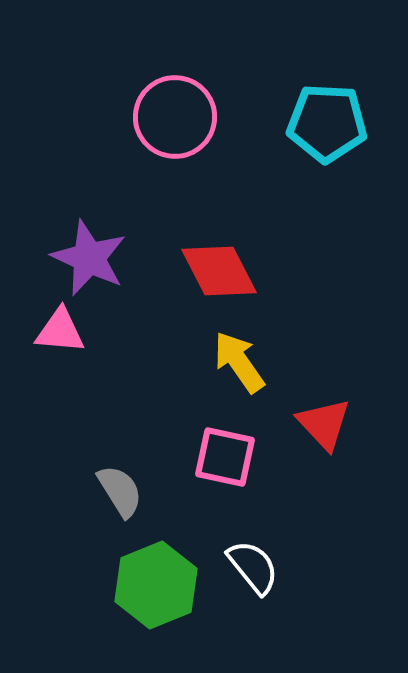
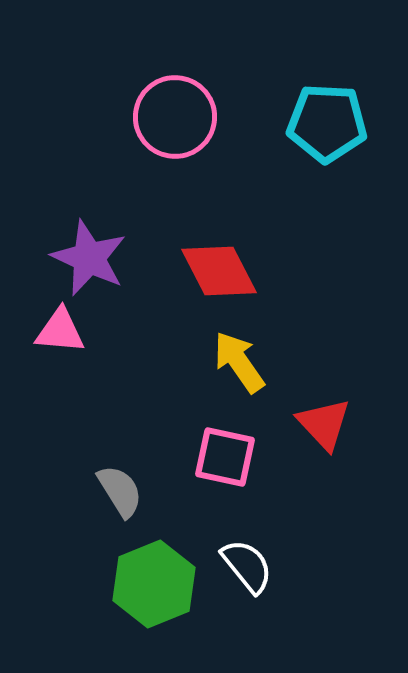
white semicircle: moved 6 px left, 1 px up
green hexagon: moved 2 px left, 1 px up
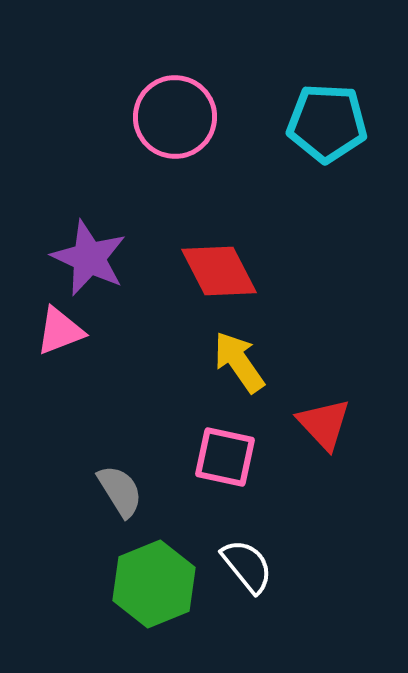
pink triangle: rotated 26 degrees counterclockwise
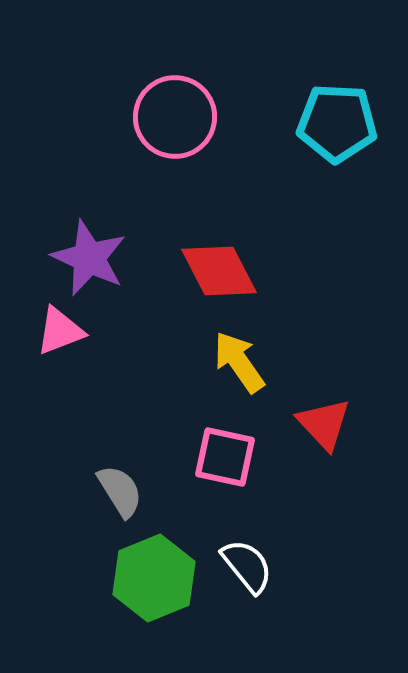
cyan pentagon: moved 10 px right
green hexagon: moved 6 px up
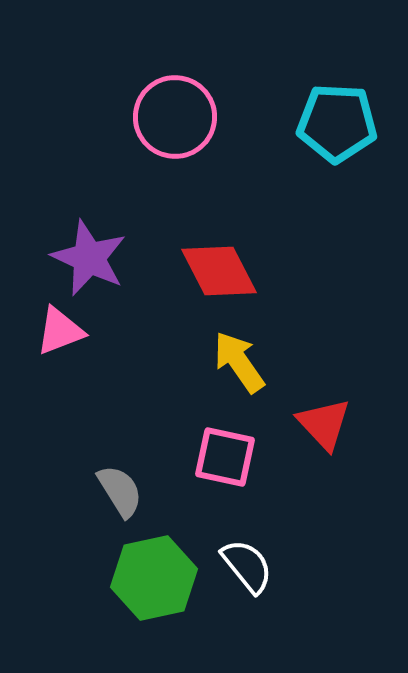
green hexagon: rotated 10 degrees clockwise
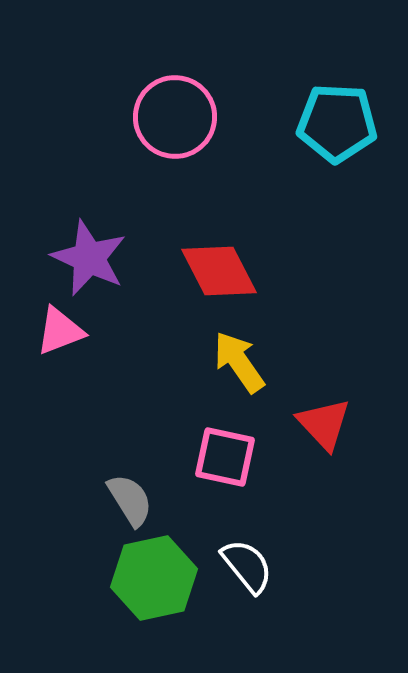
gray semicircle: moved 10 px right, 9 px down
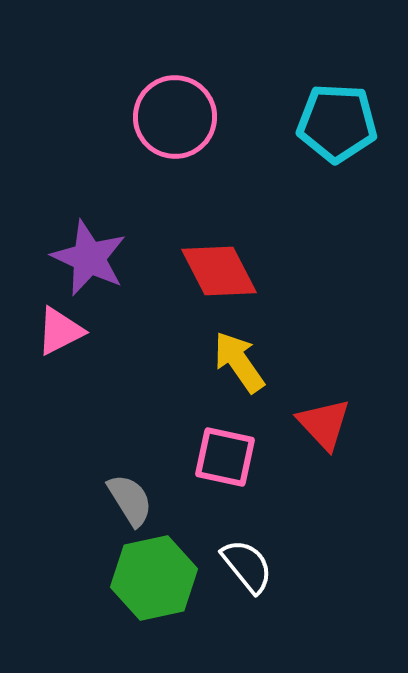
pink triangle: rotated 6 degrees counterclockwise
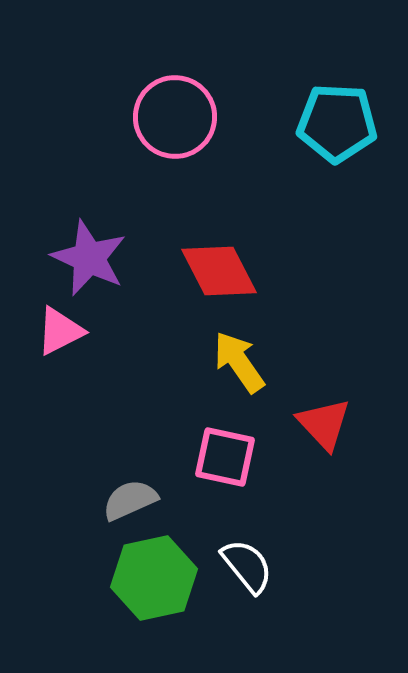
gray semicircle: rotated 82 degrees counterclockwise
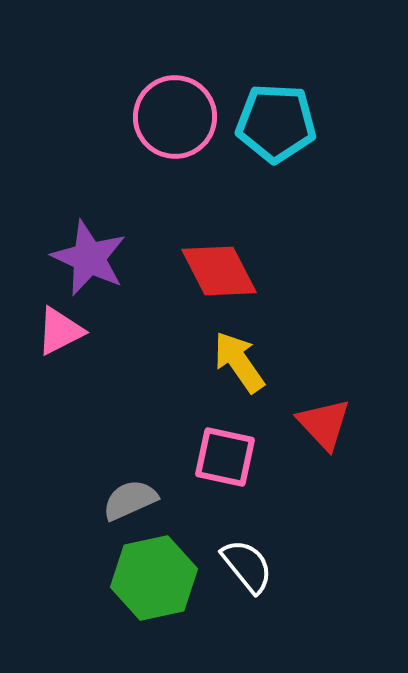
cyan pentagon: moved 61 px left
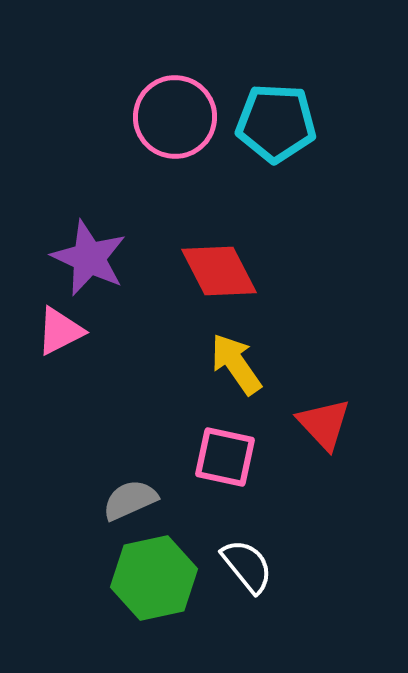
yellow arrow: moved 3 px left, 2 px down
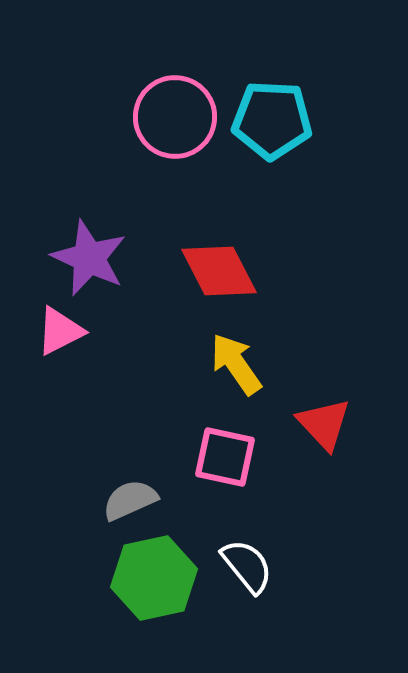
cyan pentagon: moved 4 px left, 3 px up
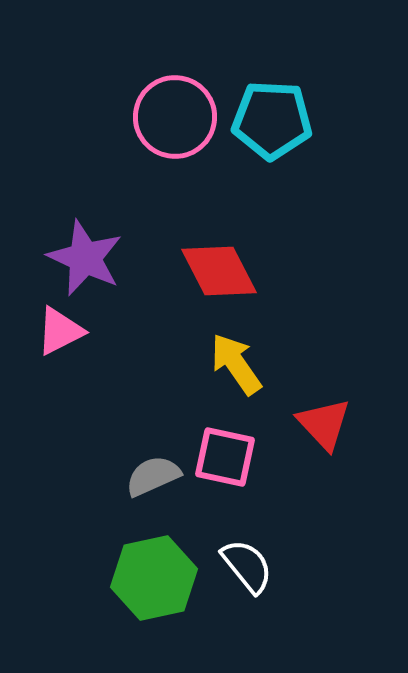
purple star: moved 4 px left
gray semicircle: moved 23 px right, 24 px up
